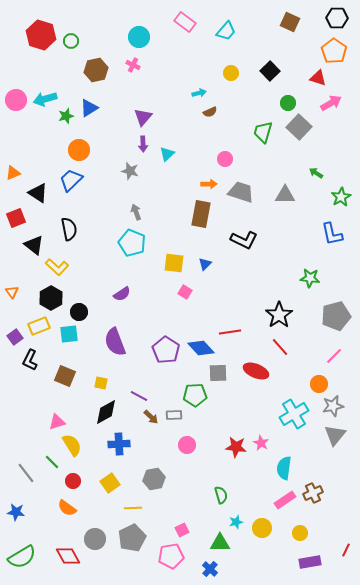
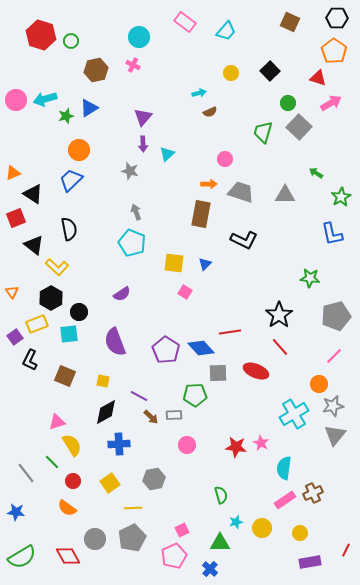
black triangle at (38, 193): moved 5 px left, 1 px down
yellow rectangle at (39, 326): moved 2 px left, 2 px up
yellow square at (101, 383): moved 2 px right, 2 px up
pink pentagon at (171, 556): moved 3 px right; rotated 15 degrees counterclockwise
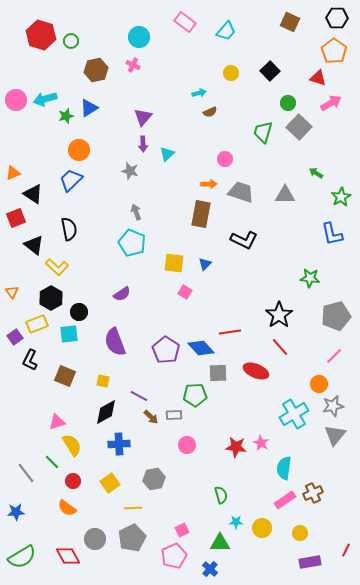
blue star at (16, 512): rotated 12 degrees counterclockwise
cyan star at (236, 522): rotated 16 degrees clockwise
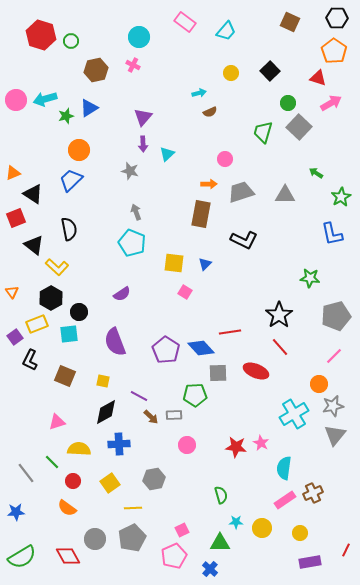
gray trapezoid at (241, 192): rotated 36 degrees counterclockwise
yellow semicircle at (72, 445): moved 7 px right, 4 px down; rotated 55 degrees counterclockwise
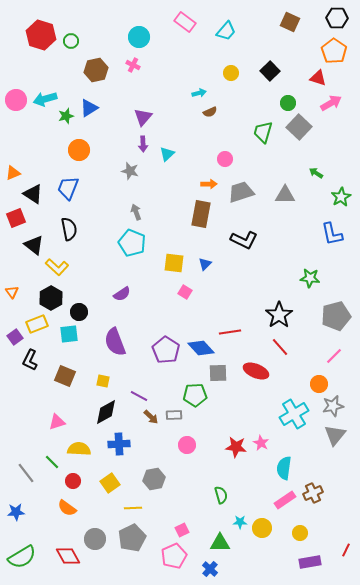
blue trapezoid at (71, 180): moved 3 px left, 8 px down; rotated 25 degrees counterclockwise
cyan star at (236, 522): moved 4 px right
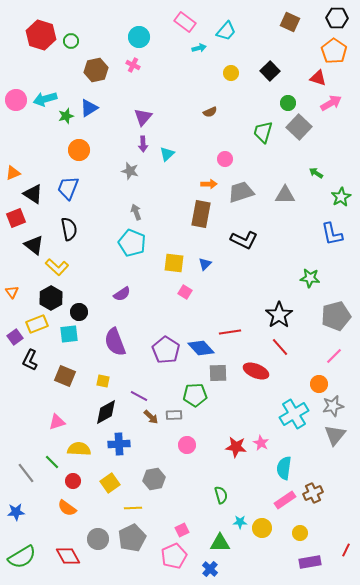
cyan arrow at (199, 93): moved 45 px up
gray circle at (95, 539): moved 3 px right
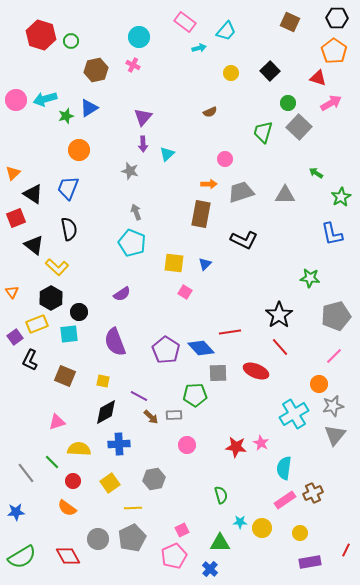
orange triangle at (13, 173): rotated 21 degrees counterclockwise
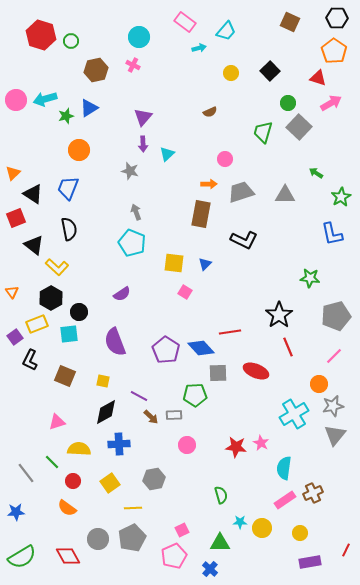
red line at (280, 347): moved 8 px right; rotated 18 degrees clockwise
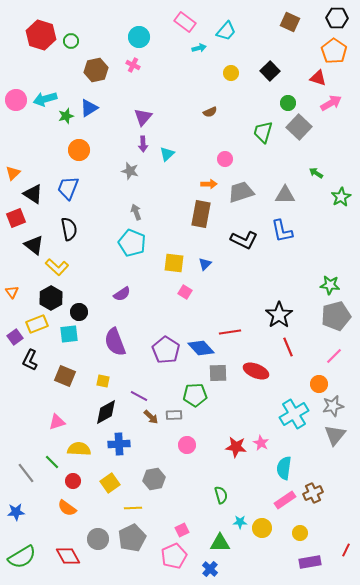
blue L-shape at (332, 234): moved 50 px left, 3 px up
green star at (310, 278): moved 20 px right, 7 px down
